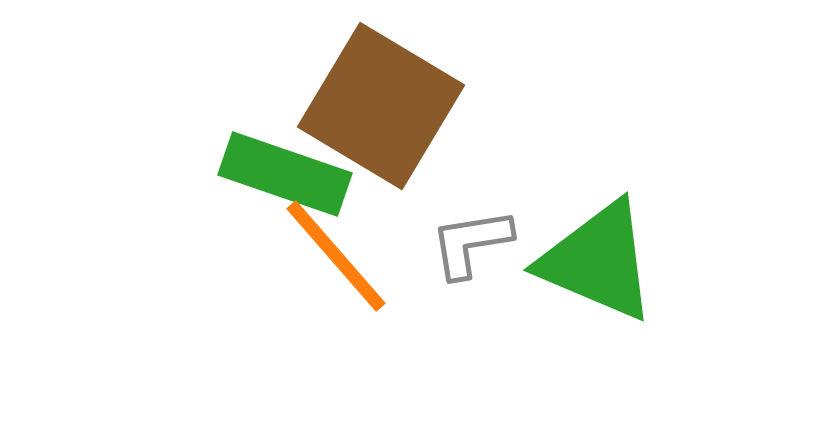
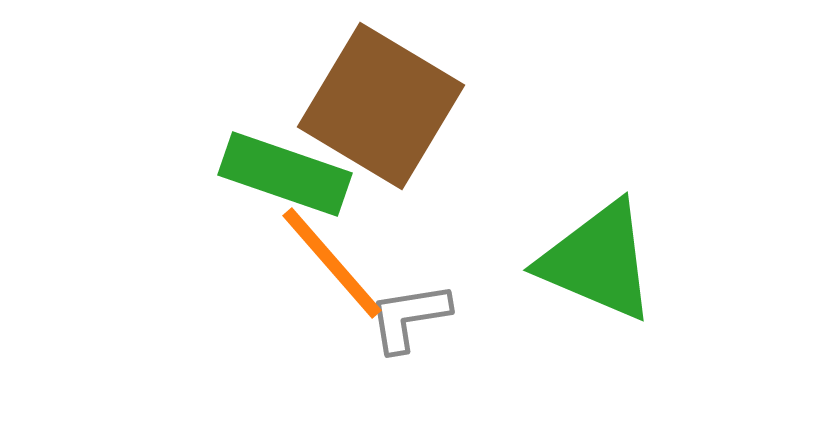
gray L-shape: moved 62 px left, 74 px down
orange line: moved 4 px left, 7 px down
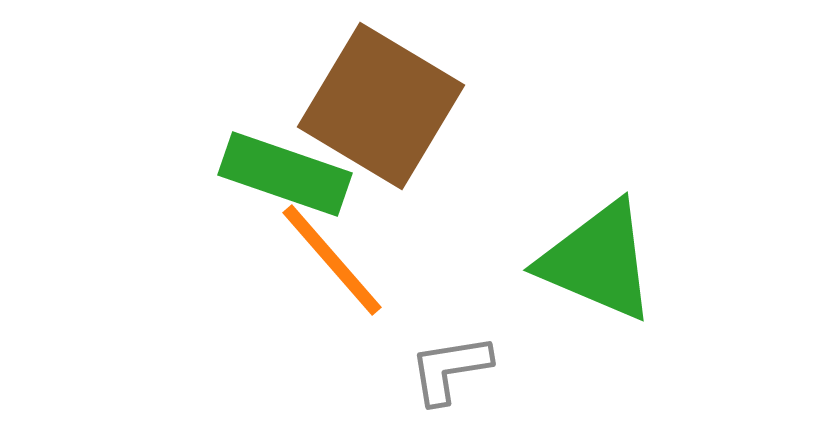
orange line: moved 3 px up
gray L-shape: moved 41 px right, 52 px down
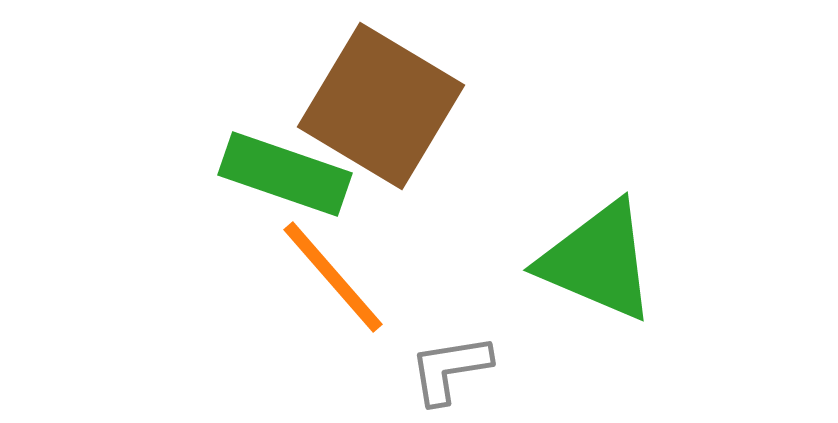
orange line: moved 1 px right, 17 px down
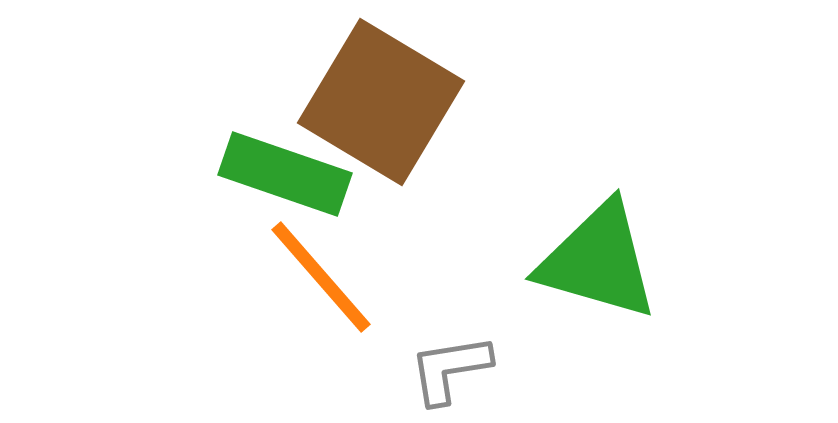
brown square: moved 4 px up
green triangle: rotated 7 degrees counterclockwise
orange line: moved 12 px left
